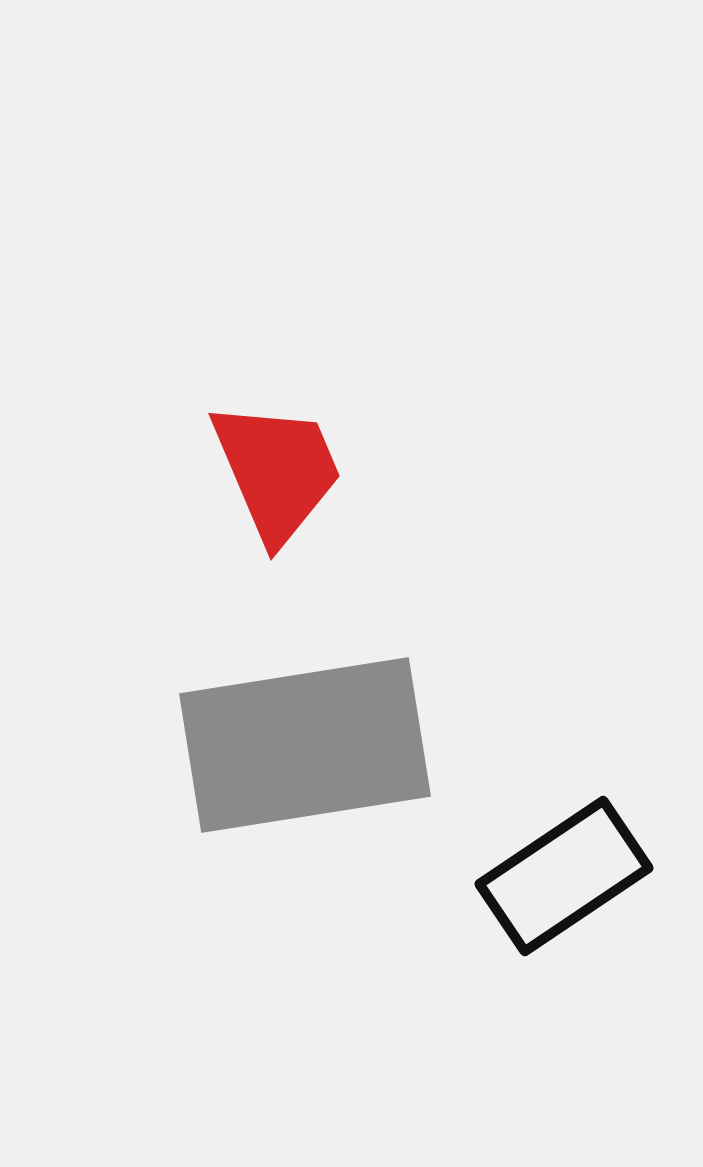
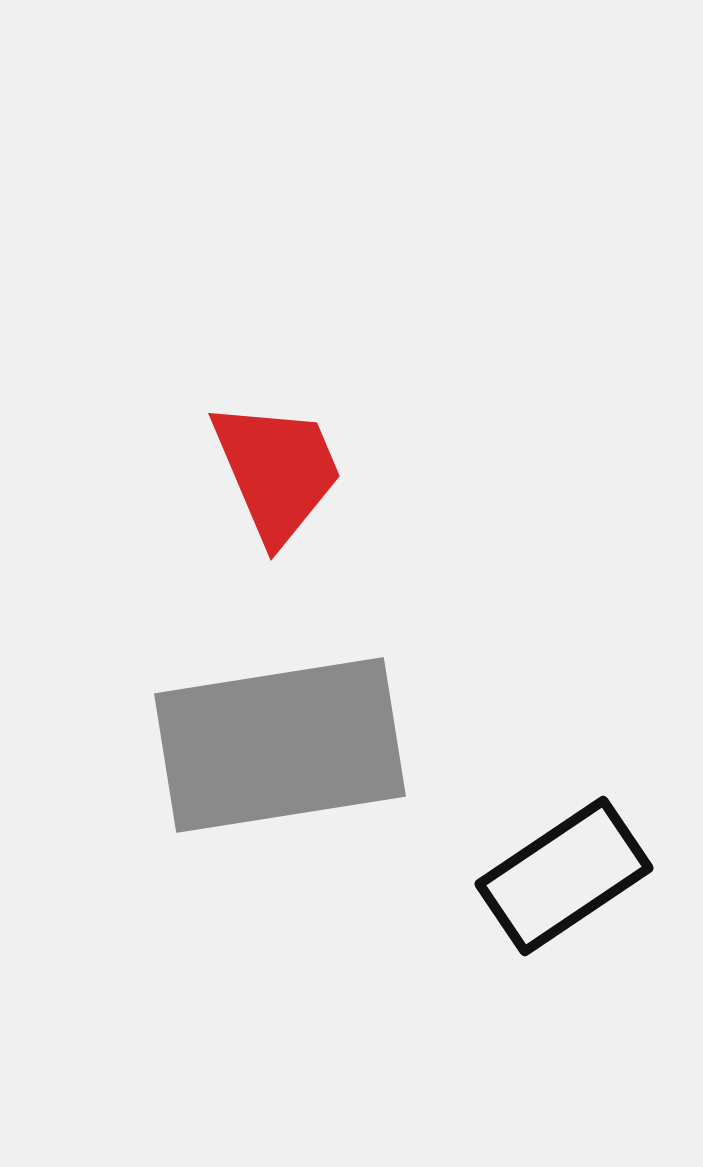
gray rectangle: moved 25 px left
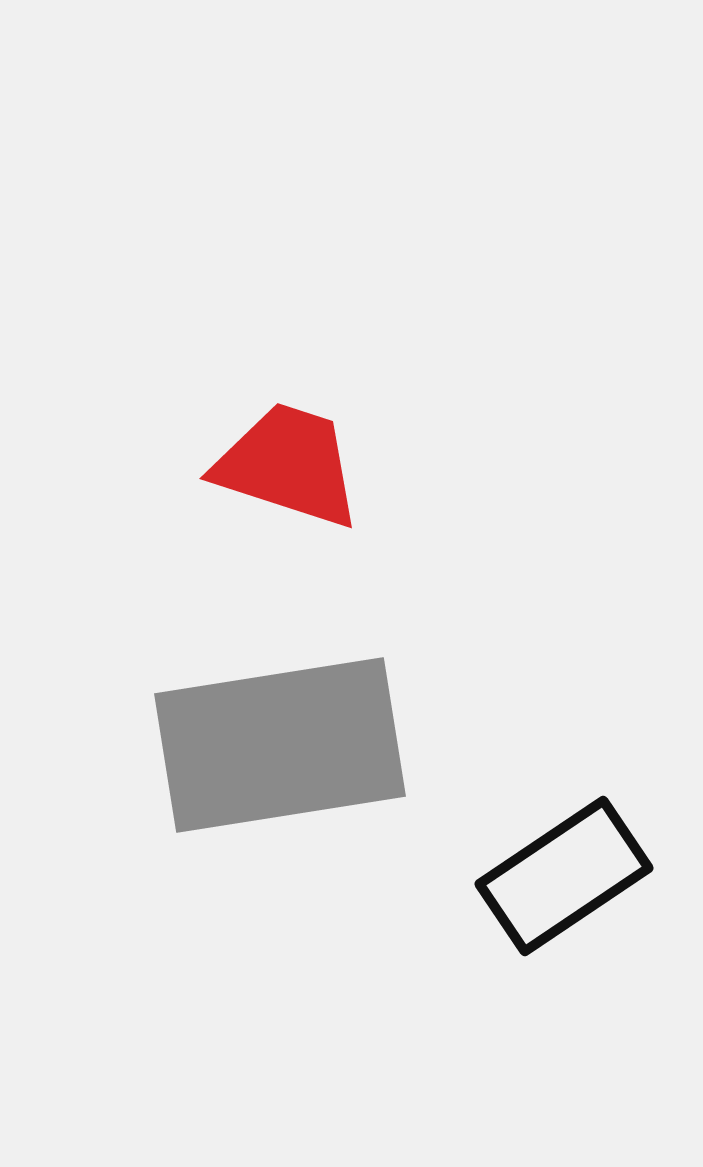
red trapezoid: moved 11 px right, 6 px up; rotated 49 degrees counterclockwise
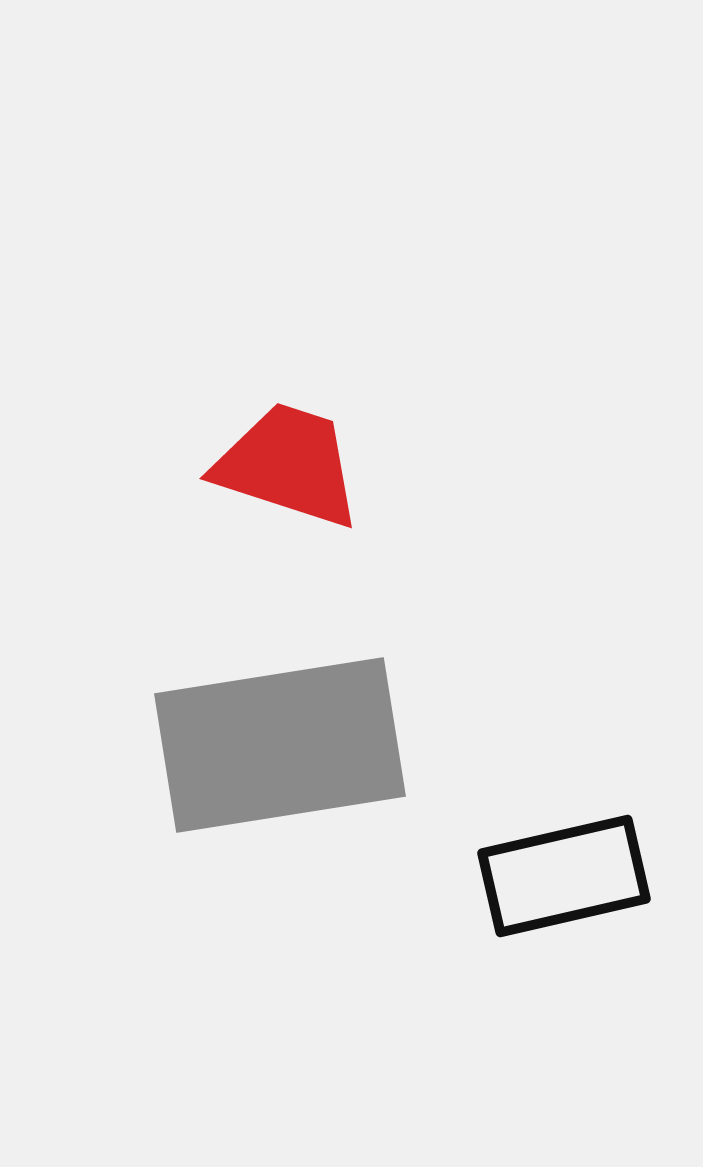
black rectangle: rotated 21 degrees clockwise
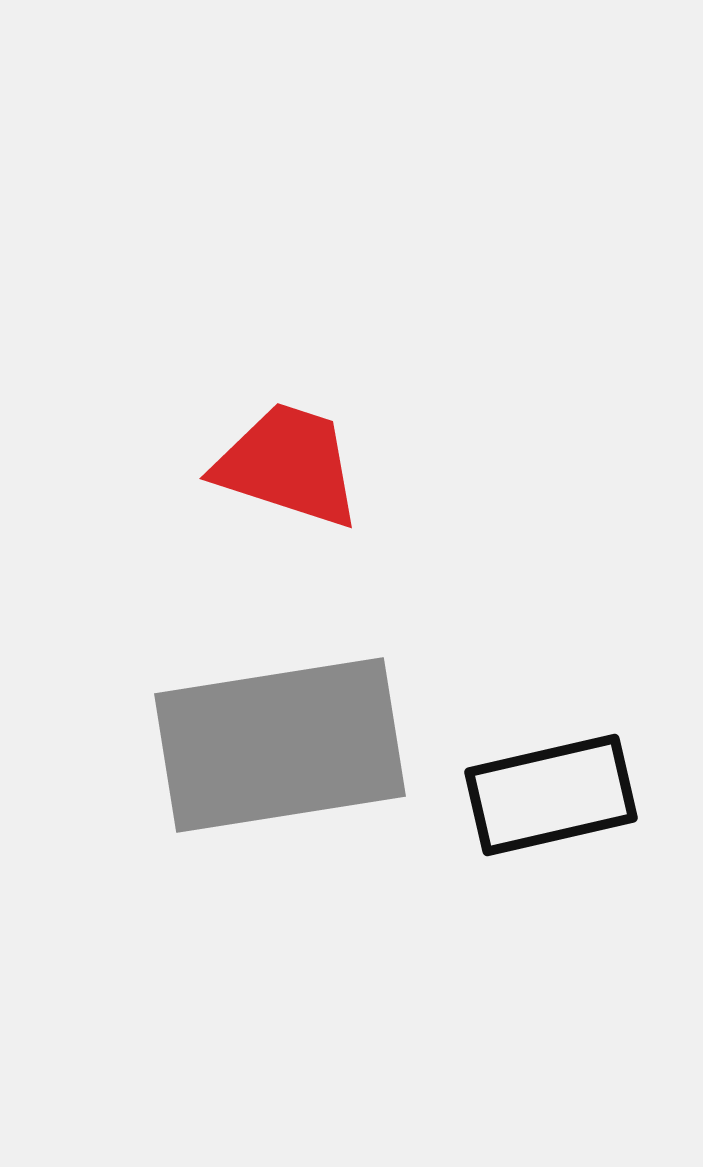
black rectangle: moved 13 px left, 81 px up
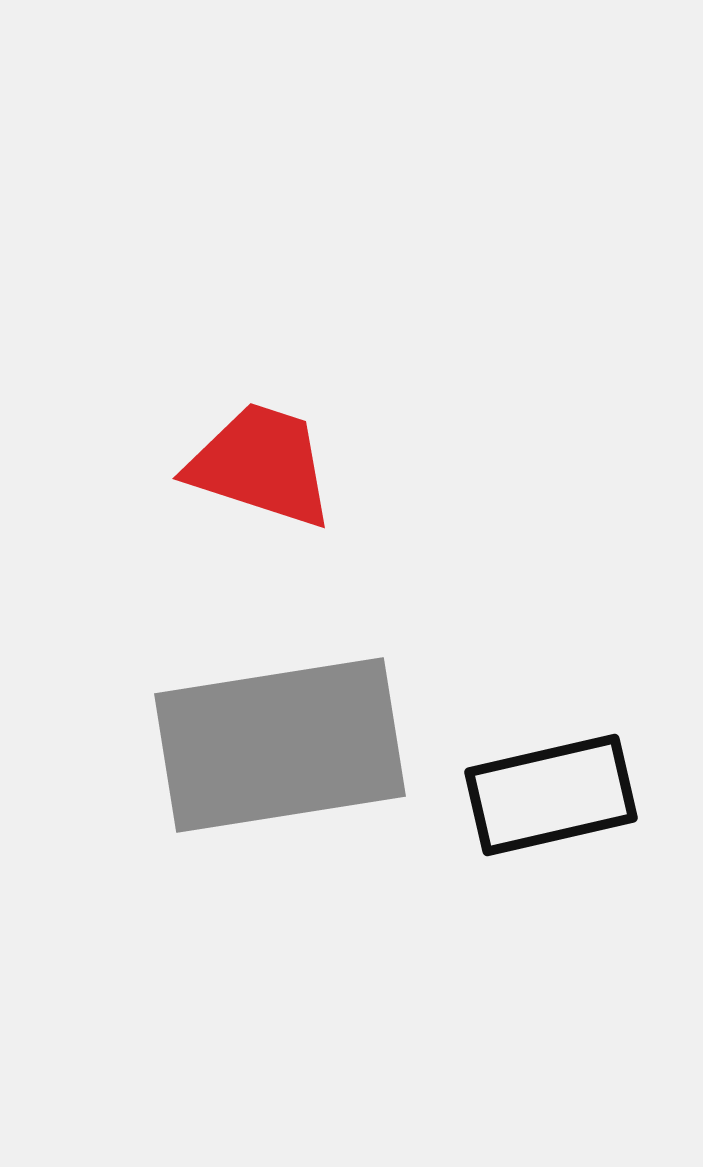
red trapezoid: moved 27 px left
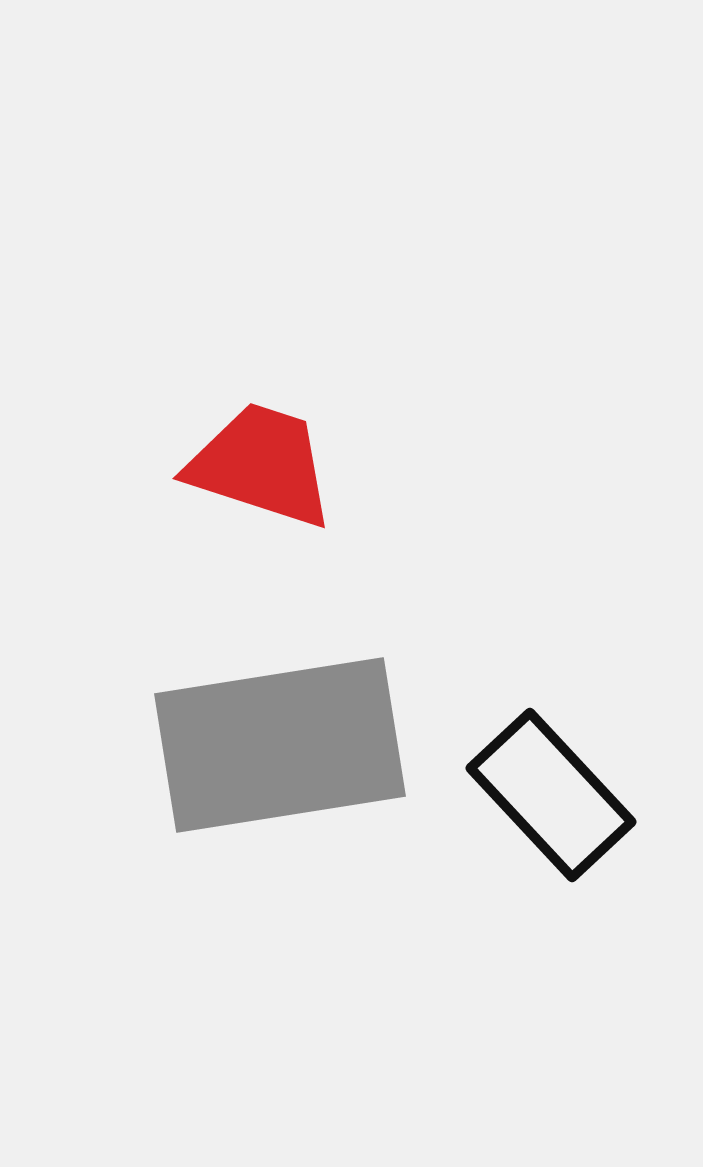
black rectangle: rotated 60 degrees clockwise
